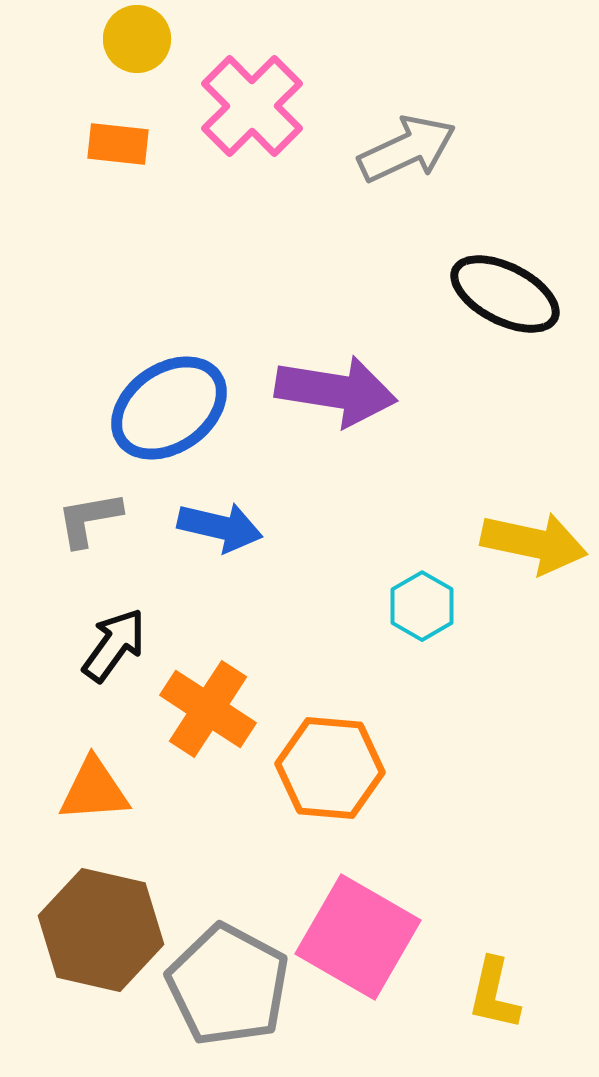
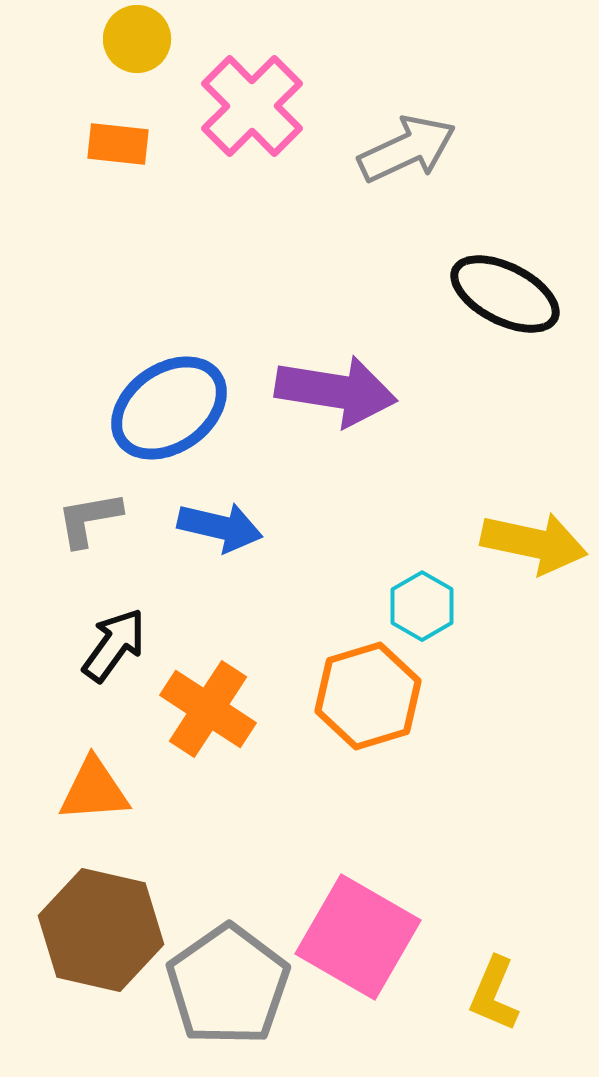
orange hexagon: moved 38 px right, 72 px up; rotated 22 degrees counterclockwise
gray pentagon: rotated 9 degrees clockwise
yellow L-shape: rotated 10 degrees clockwise
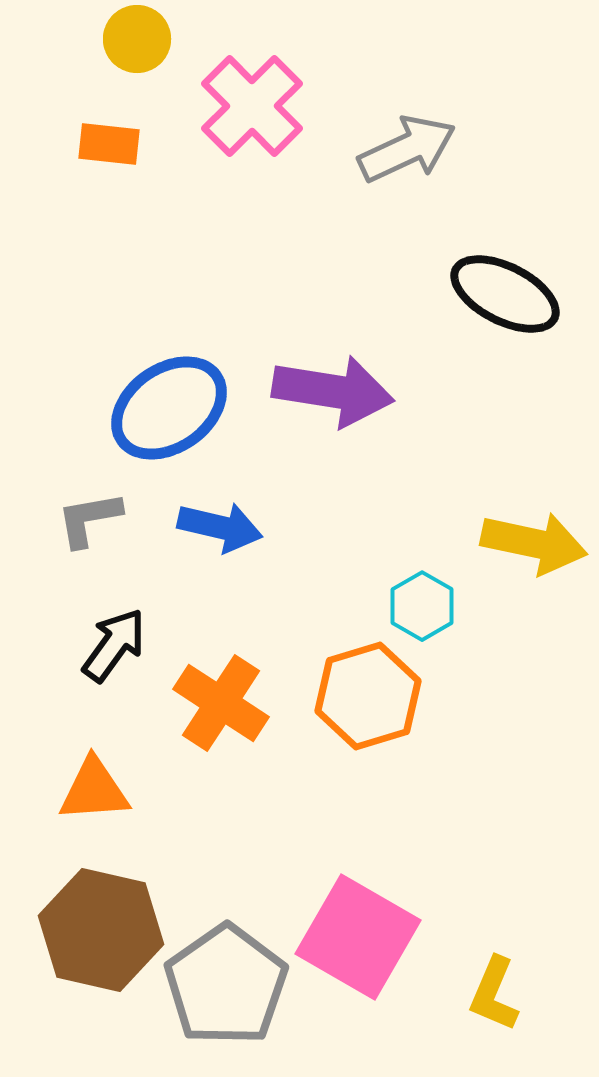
orange rectangle: moved 9 px left
purple arrow: moved 3 px left
orange cross: moved 13 px right, 6 px up
gray pentagon: moved 2 px left
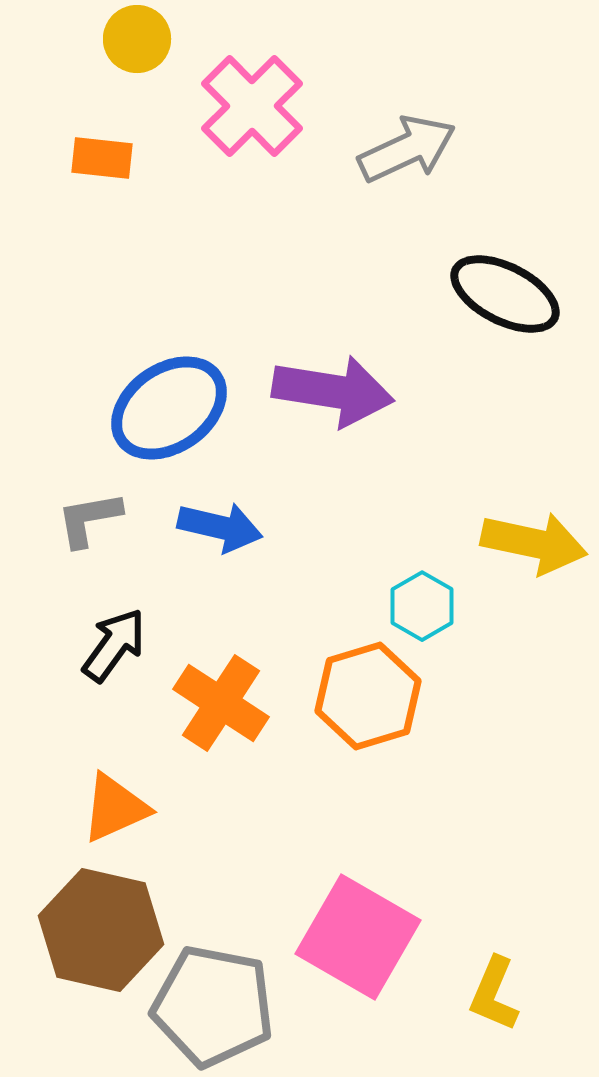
orange rectangle: moved 7 px left, 14 px down
orange triangle: moved 21 px right, 18 px down; rotated 20 degrees counterclockwise
gray pentagon: moved 13 px left, 21 px down; rotated 26 degrees counterclockwise
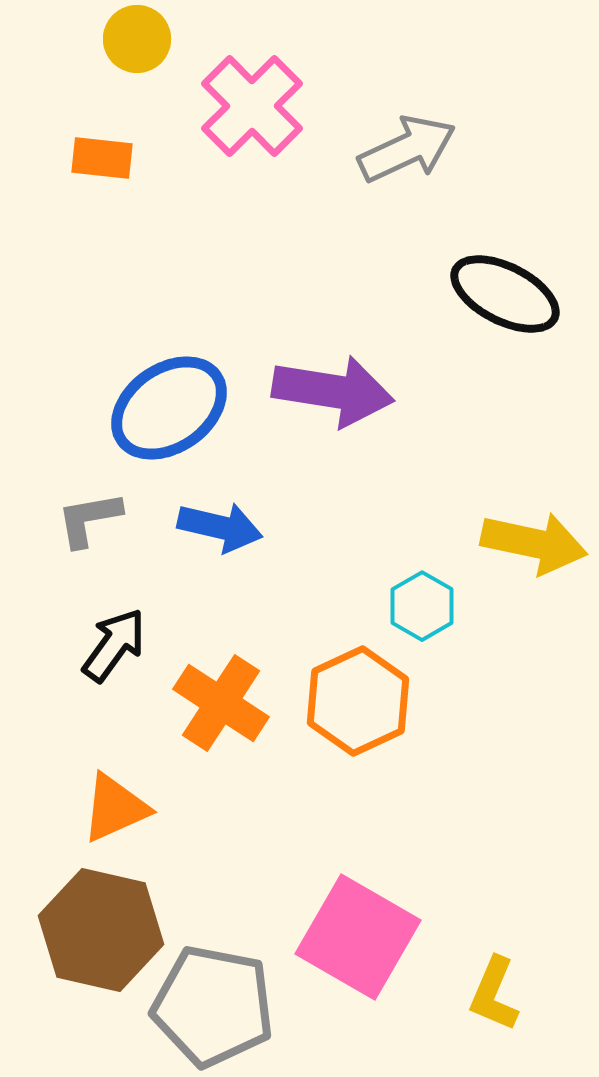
orange hexagon: moved 10 px left, 5 px down; rotated 8 degrees counterclockwise
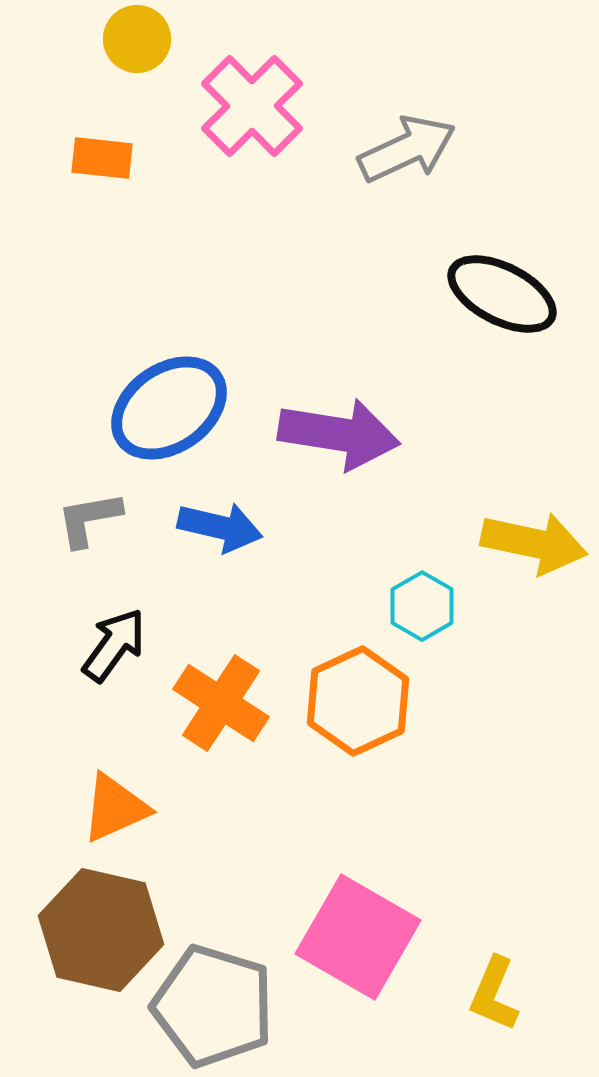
black ellipse: moved 3 px left
purple arrow: moved 6 px right, 43 px down
gray pentagon: rotated 6 degrees clockwise
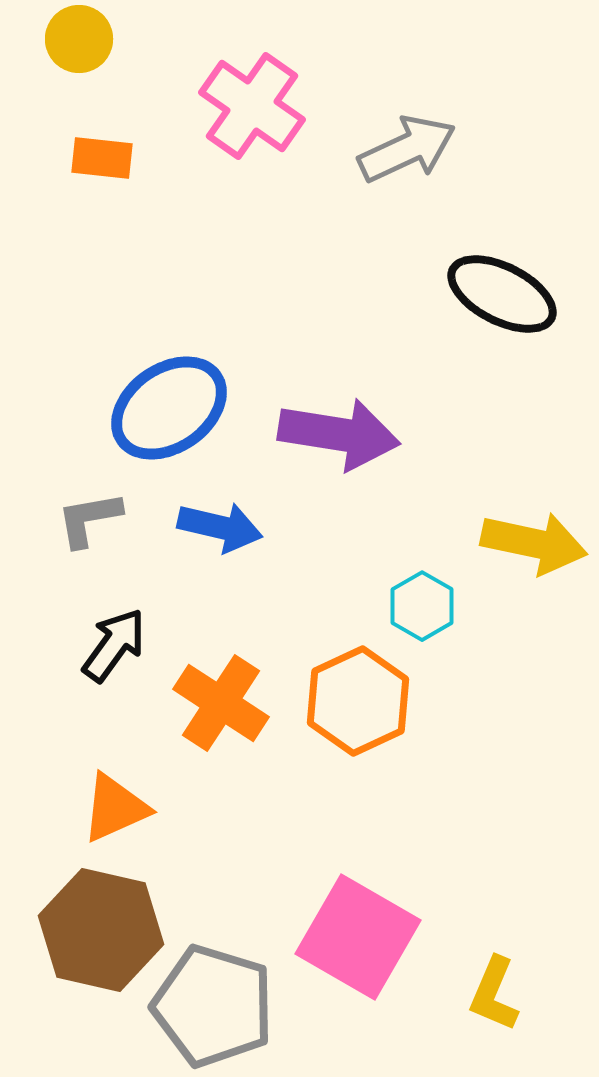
yellow circle: moved 58 px left
pink cross: rotated 10 degrees counterclockwise
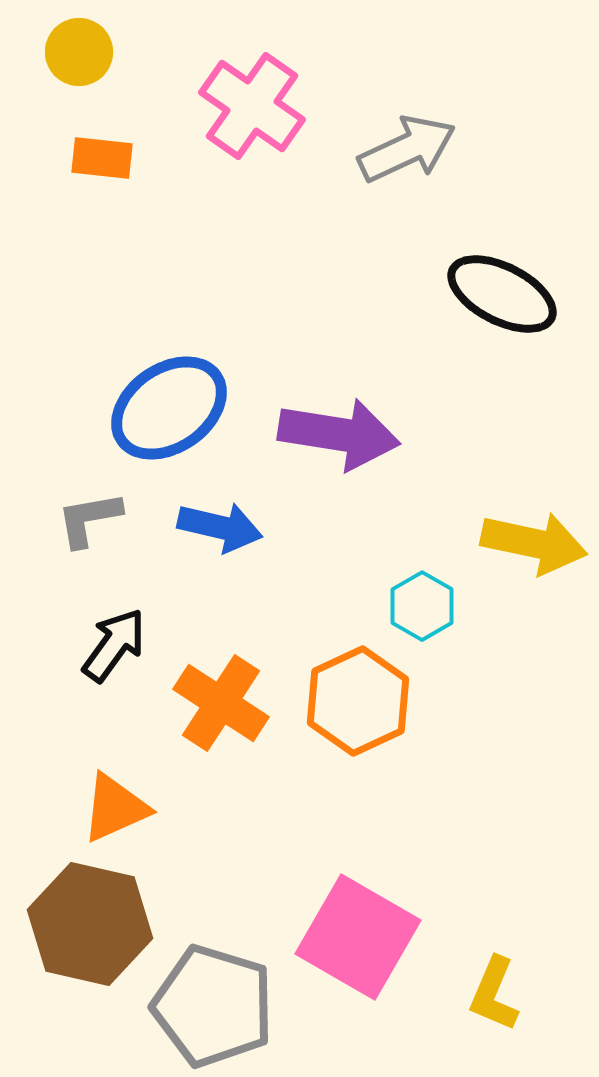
yellow circle: moved 13 px down
brown hexagon: moved 11 px left, 6 px up
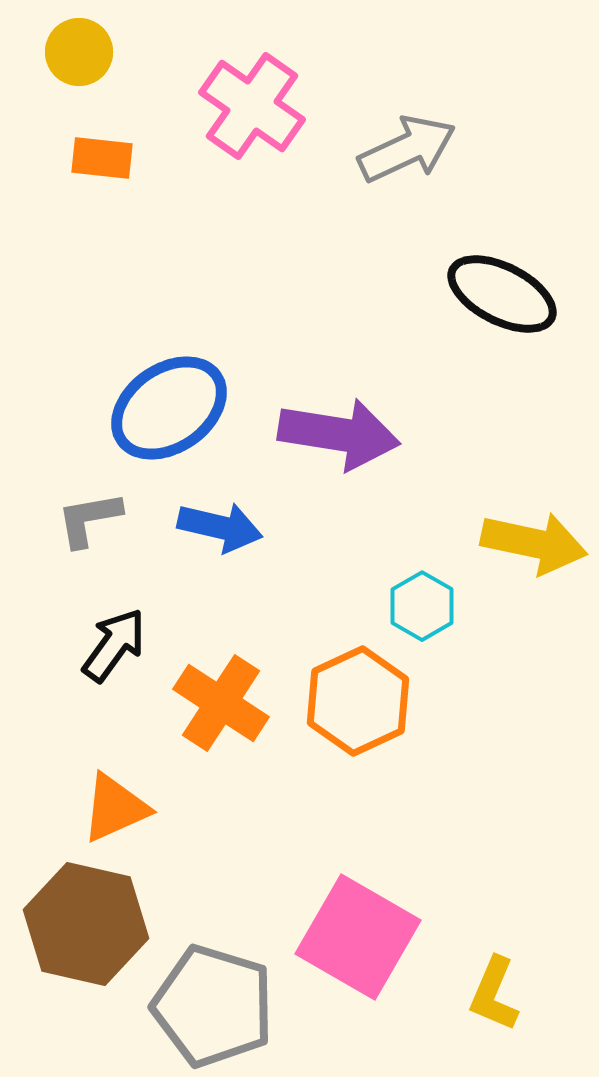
brown hexagon: moved 4 px left
